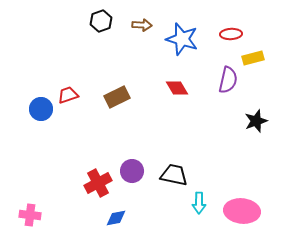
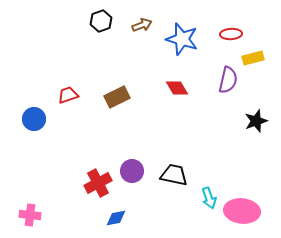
brown arrow: rotated 24 degrees counterclockwise
blue circle: moved 7 px left, 10 px down
cyan arrow: moved 10 px right, 5 px up; rotated 20 degrees counterclockwise
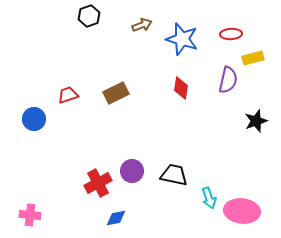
black hexagon: moved 12 px left, 5 px up
red diamond: moved 4 px right; rotated 40 degrees clockwise
brown rectangle: moved 1 px left, 4 px up
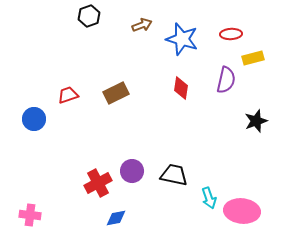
purple semicircle: moved 2 px left
